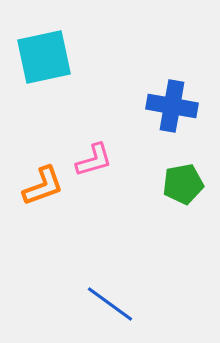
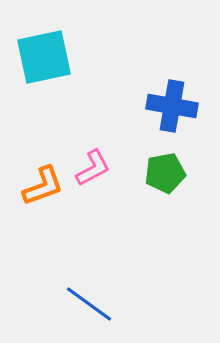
pink L-shape: moved 1 px left, 8 px down; rotated 12 degrees counterclockwise
green pentagon: moved 18 px left, 11 px up
blue line: moved 21 px left
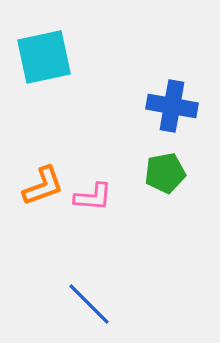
pink L-shape: moved 29 px down; rotated 33 degrees clockwise
blue line: rotated 9 degrees clockwise
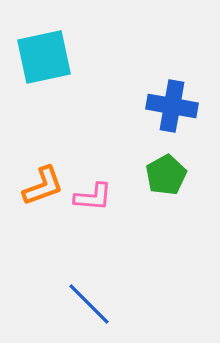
green pentagon: moved 1 px right, 2 px down; rotated 18 degrees counterclockwise
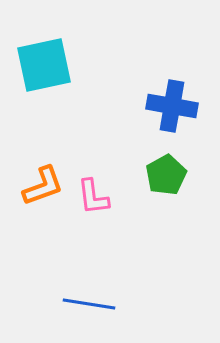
cyan square: moved 8 px down
pink L-shape: rotated 78 degrees clockwise
blue line: rotated 36 degrees counterclockwise
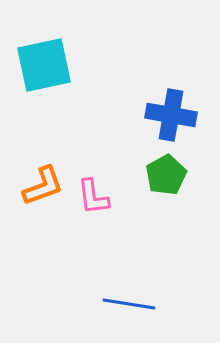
blue cross: moved 1 px left, 9 px down
blue line: moved 40 px right
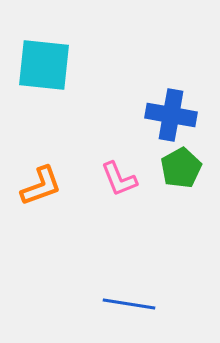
cyan square: rotated 18 degrees clockwise
green pentagon: moved 15 px right, 7 px up
orange L-shape: moved 2 px left
pink L-shape: moved 26 px right, 18 px up; rotated 15 degrees counterclockwise
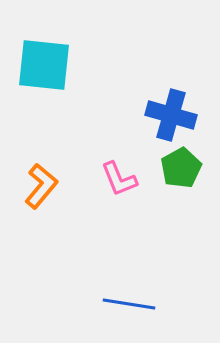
blue cross: rotated 6 degrees clockwise
orange L-shape: rotated 30 degrees counterclockwise
